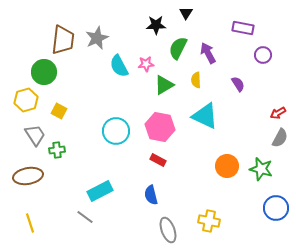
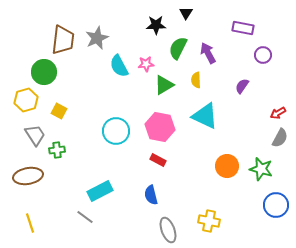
purple semicircle: moved 4 px right, 2 px down; rotated 112 degrees counterclockwise
blue circle: moved 3 px up
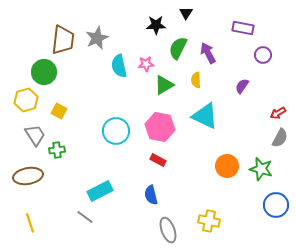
cyan semicircle: rotated 15 degrees clockwise
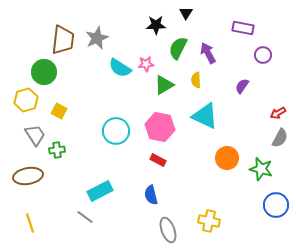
cyan semicircle: moved 1 px right, 2 px down; rotated 45 degrees counterclockwise
orange circle: moved 8 px up
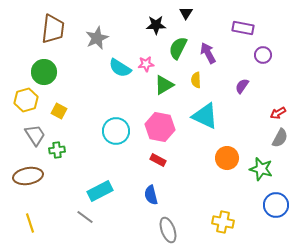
brown trapezoid: moved 10 px left, 11 px up
yellow cross: moved 14 px right, 1 px down
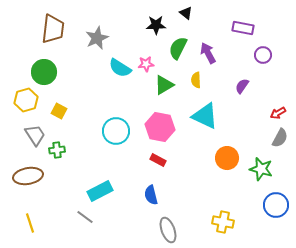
black triangle: rotated 24 degrees counterclockwise
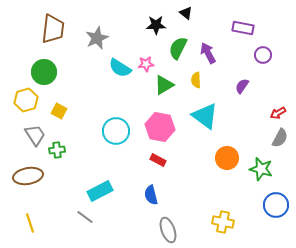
cyan triangle: rotated 12 degrees clockwise
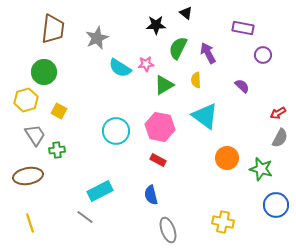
purple semicircle: rotated 98 degrees clockwise
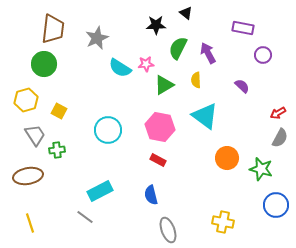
green circle: moved 8 px up
cyan circle: moved 8 px left, 1 px up
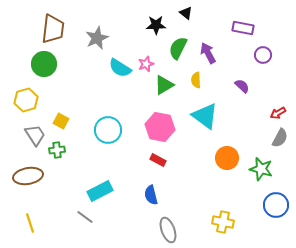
pink star: rotated 14 degrees counterclockwise
yellow square: moved 2 px right, 10 px down
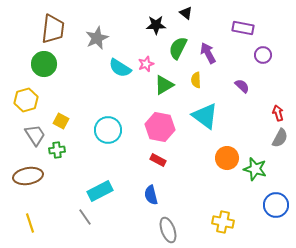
red arrow: rotated 105 degrees clockwise
green star: moved 6 px left
gray line: rotated 18 degrees clockwise
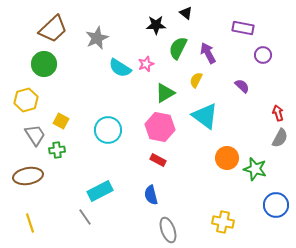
brown trapezoid: rotated 40 degrees clockwise
yellow semicircle: rotated 28 degrees clockwise
green triangle: moved 1 px right, 8 px down
